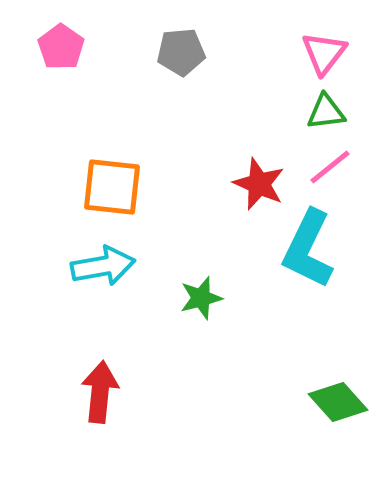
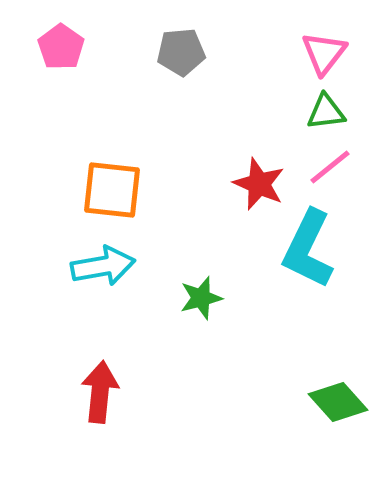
orange square: moved 3 px down
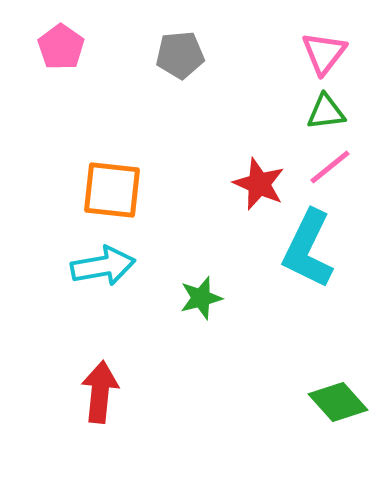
gray pentagon: moved 1 px left, 3 px down
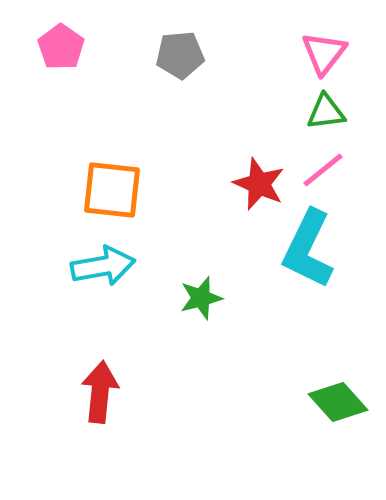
pink line: moved 7 px left, 3 px down
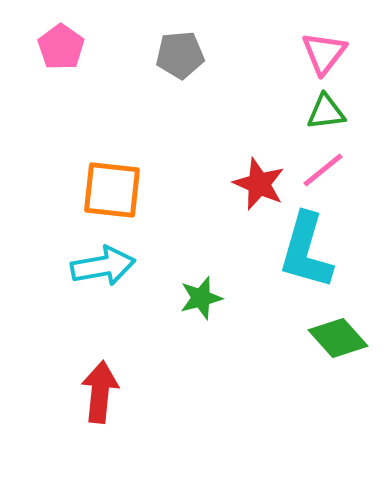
cyan L-shape: moved 2 px left, 2 px down; rotated 10 degrees counterclockwise
green diamond: moved 64 px up
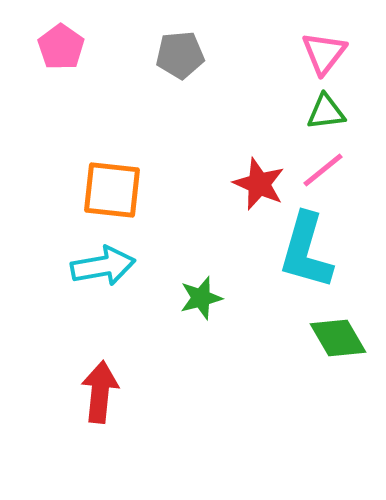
green diamond: rotated 12 degrees clockwise
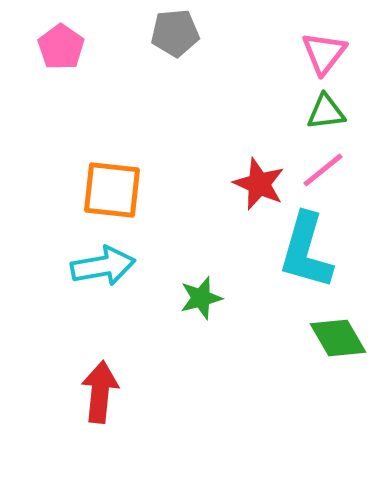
gray pentagon: moved 5 px left, 22 px up
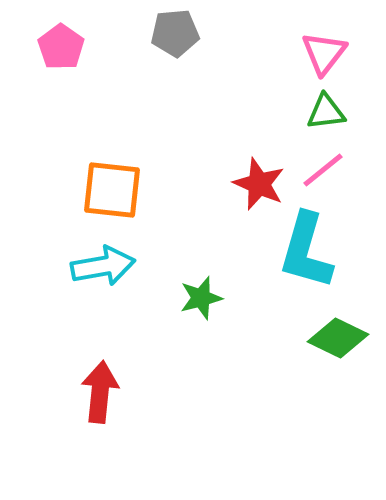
green diamond: rotated 34 degrees counterclockwise
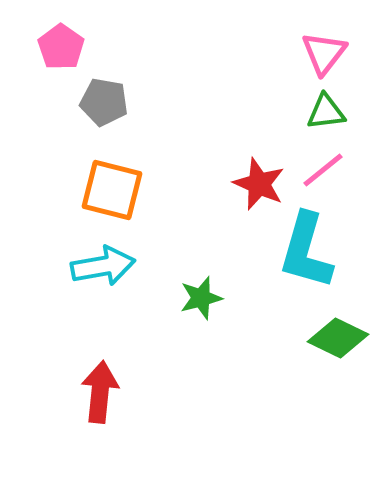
gray pentagon: moved 71 px left, 69 px down; rotated 15 degrees clockwise
orange square: rotated 8 degrees clockwise
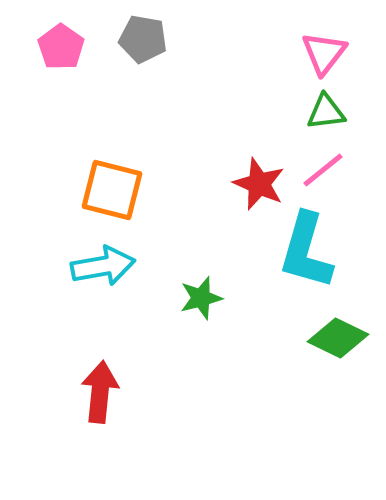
gray pentagon: moved 39 px right, 63 px up
